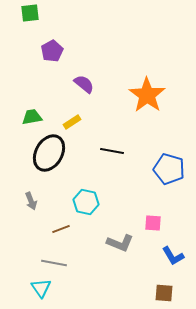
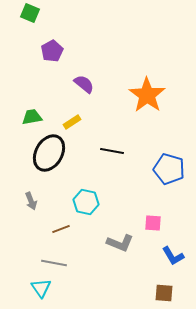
green square: rotated 30 degrees clockwise
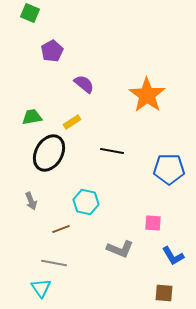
blue pentagon: rotated 16 degrees counterclockwise
gray L-shape: moved 6 px down
